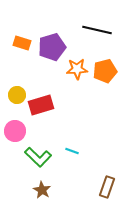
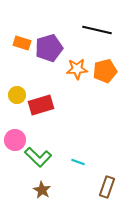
purple pentagon: moved 3 px left, 1 px down
pink circle: moved 9 px down
cyan line: moved 6 px right, 11 px down
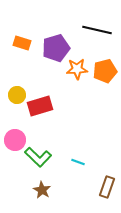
purple pentagon: moved 7 px right
red rectangle: moved 1 px left, 1 px down
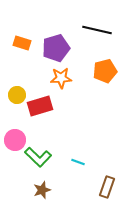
orange star: moved 16 px left, 9 px down
brown star: rotated 24 degrees clockwise
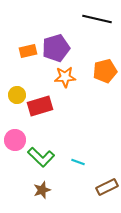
black line: moved 11 px up
orange rectangle: moved 6 px right, 8 px down; rotated 30 degrees counterclockwise
orange star: moved 4 px right, 1 px up
green L-shape: moved 3 px right
brown rectangle: rotated 45 degrees clockwise
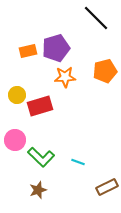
black line: moved 1 px left, 1 px up; rotated 32 degrees clockwise
brown star: moved 4 px left
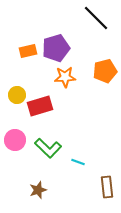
green L-shape: moved 7 px right, 9 px up
brown rectangle: rotated 70 degrees counterclockwise
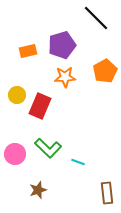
purple pentagon: moved 6 px right, 3 px up
orange pentagon: rotated 15 degrees counterclockwise
red rectangle: rotated 50 degrees counterclockwise
pink circle: moved 14 px down
brown rectangle: moved 6 px down
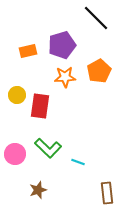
orange pentagon: moved 6 px left
red rectangle: rotated 15 degrees counterclockwise
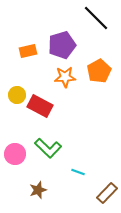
red rectangle: rotated 70 degrees counterclockwise
cyan line: moved 10 px down
brown rectangle: rotated 50 degrees clockwise
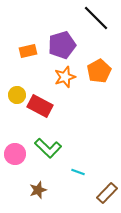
orange star: rotated 15 degrees counterclockwise
